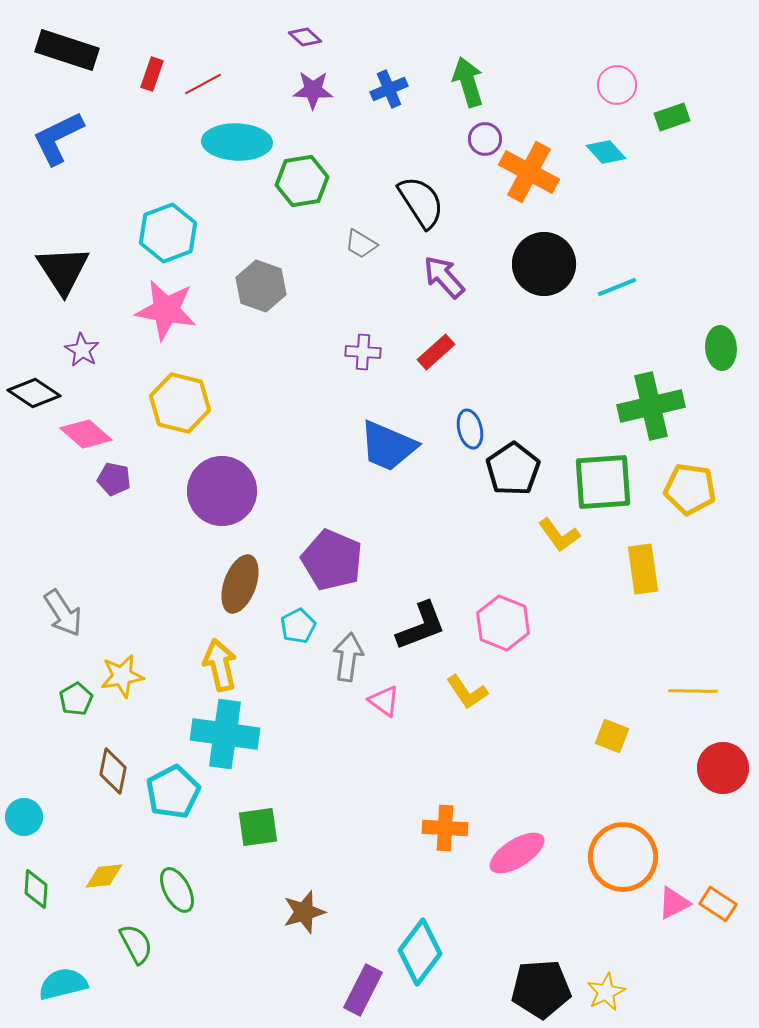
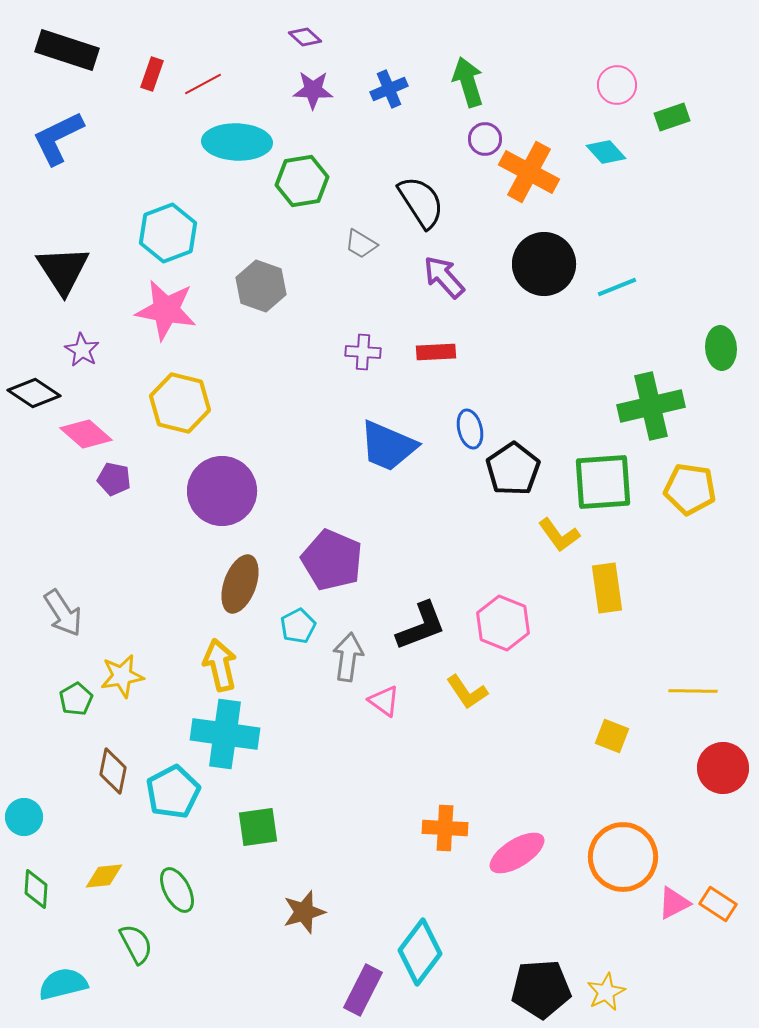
red rectangle at (436, 352): rotated 39 degrees clockwise
yellow rectangle at (643, 569): moved 36 px left, 19 px down
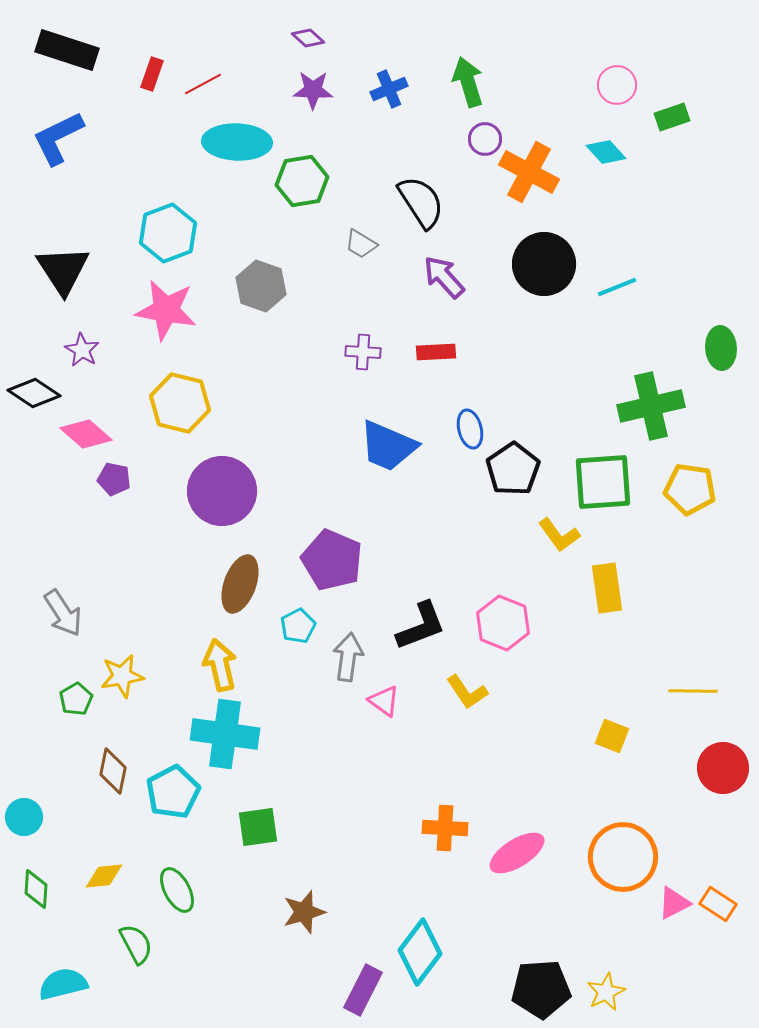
purple diamond at (305, 37): moved 3 px right, 1 px down
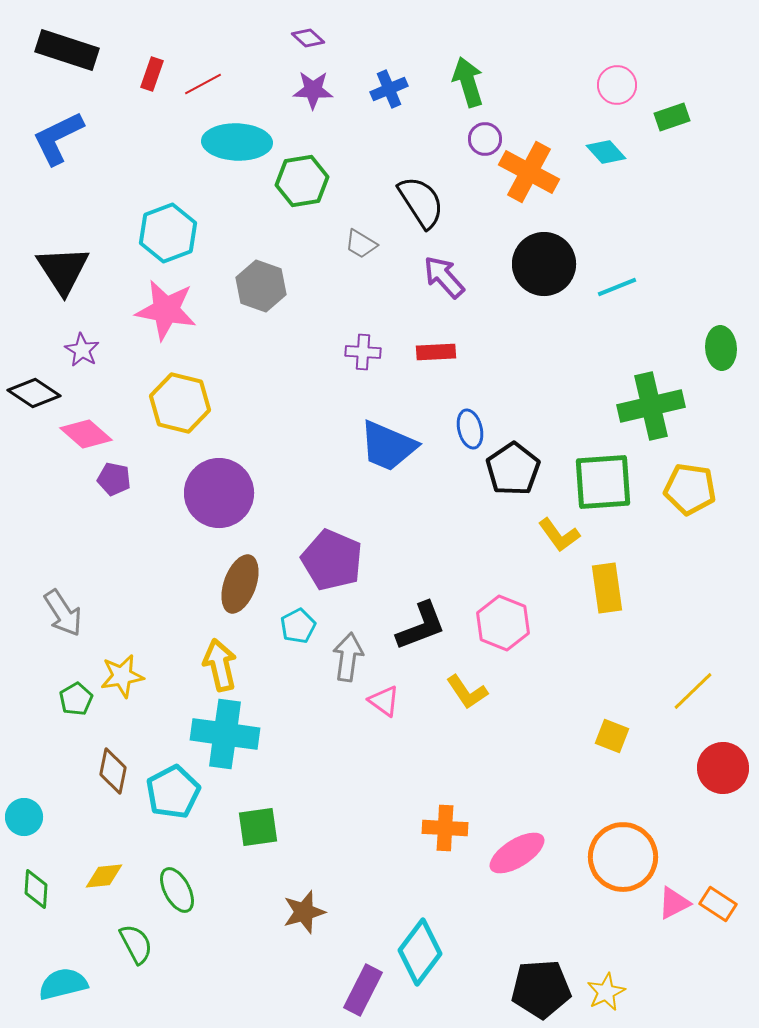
purple circle at (222, 491): moved 3 px left, 2 px down
yellow line at (693, 691): rotated 45 degrees counterclockwise
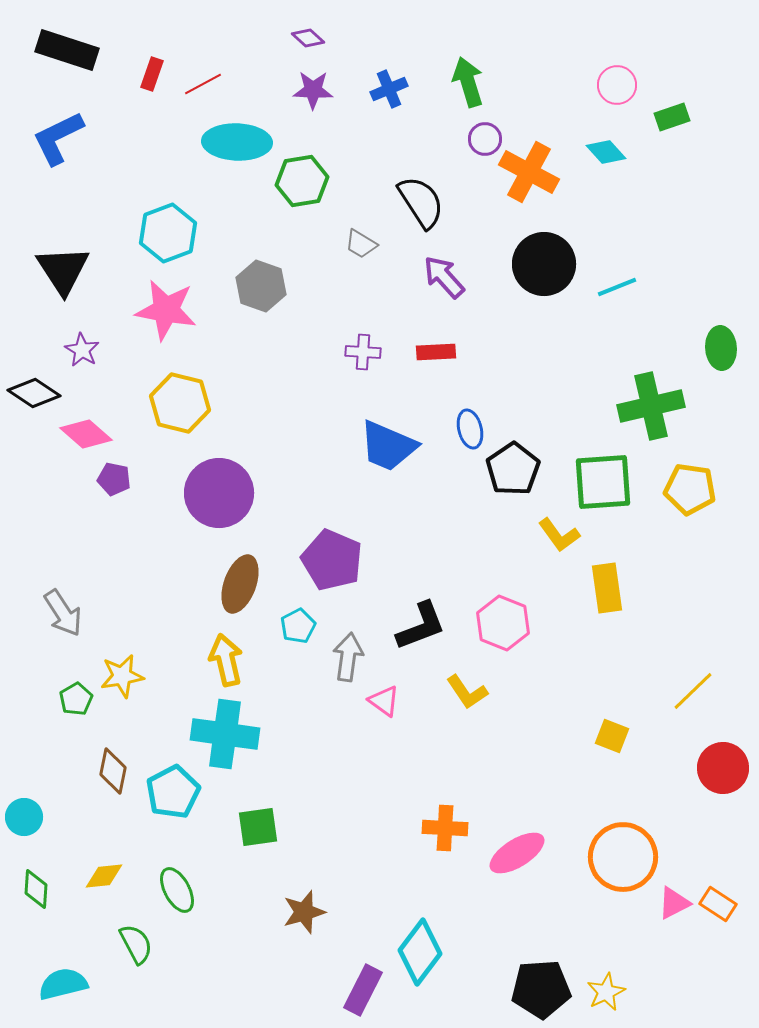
yellow arrow at (220, 665): moved 6 px right, 5 px up
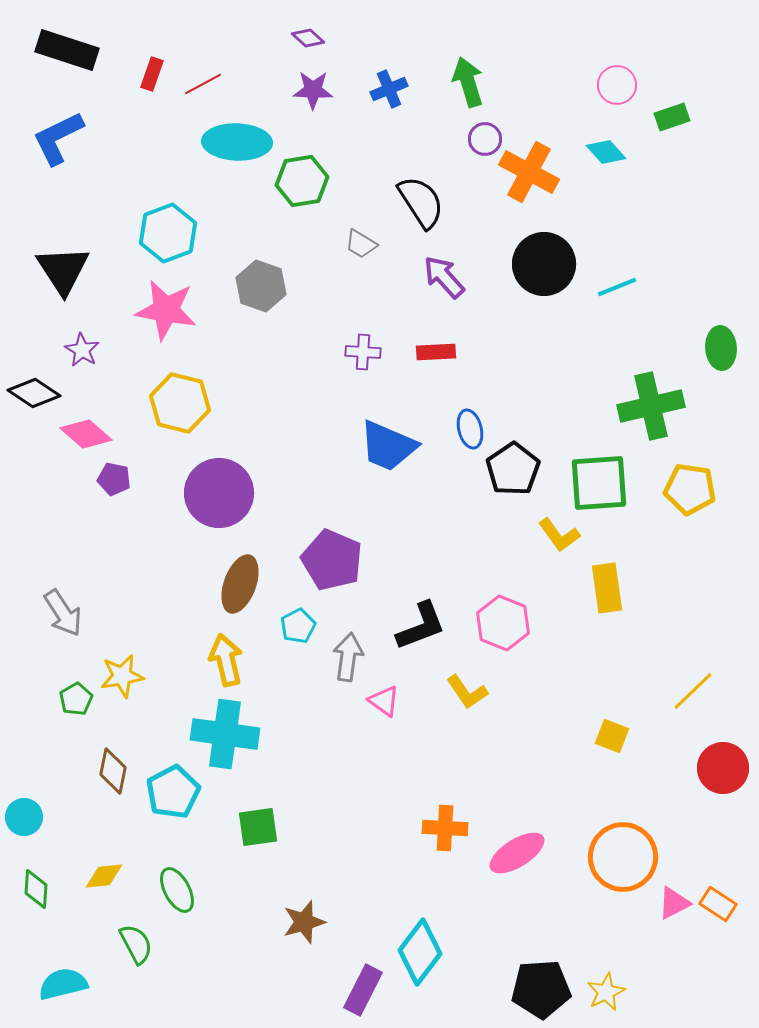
green square at (603, 482): moved 4 px left, 1 px down
brown star at (304, 912): moved 10 px down
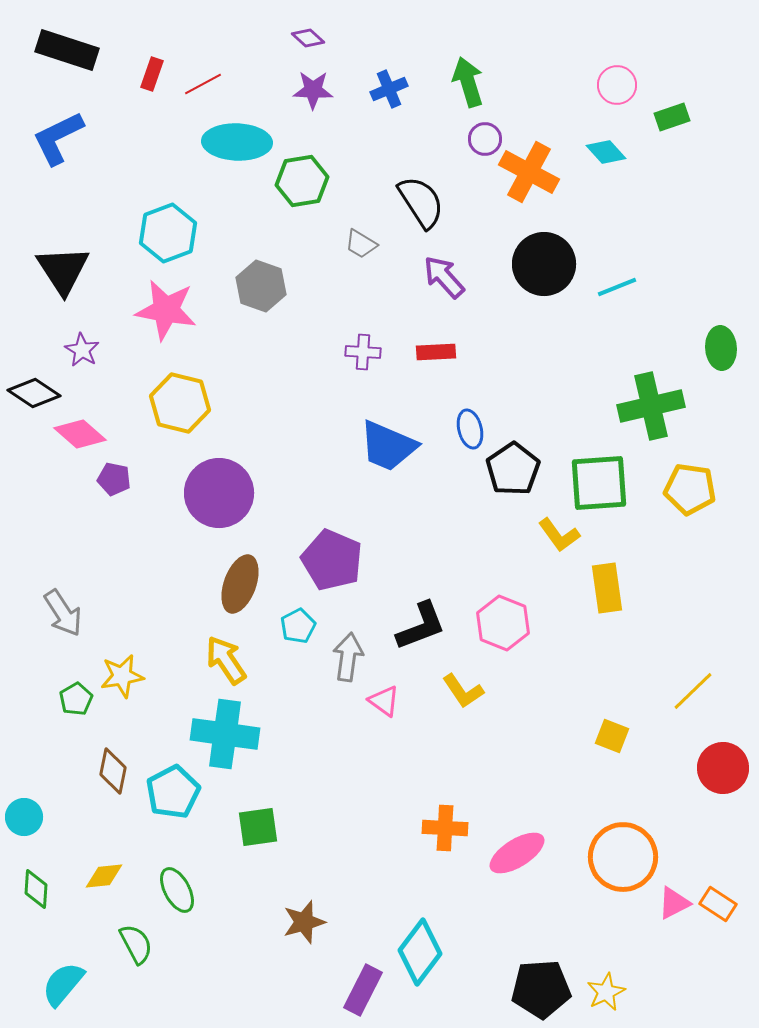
pink diamond at (86, 434): moved 6 px left
yellow arrow at (226, 660): rotated 21 degrees counterclockwise
yellow L-shape at (467, 692): moved 4 px left, 1 px up
cyan semicircle at (63, 984): rotated 36 degrees counterclockwise
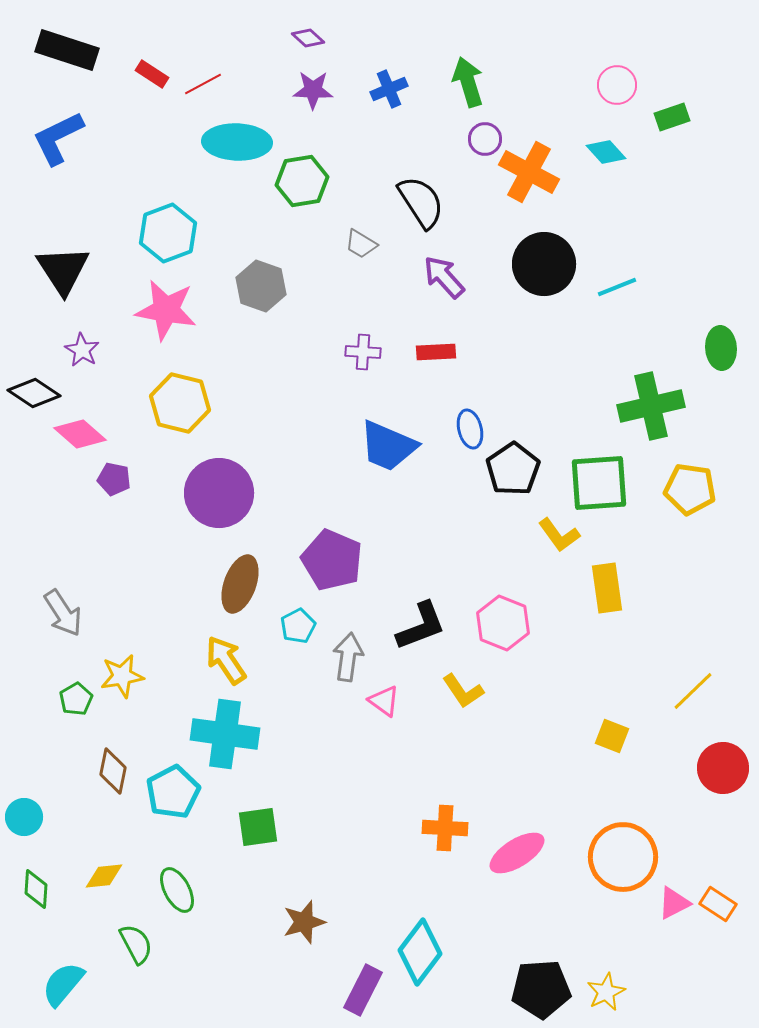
red rectangle at (152, 74): rotated 76 degrees counterclockwise
